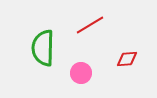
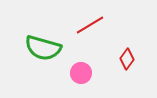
green semicircle: rotated 75 degrees counterclockwise
red diamond: rotated 50 degrees counterclockwise
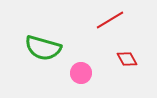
red line: moved 20 px right, 5 px up
red diamond: rotated 65 degrees counterclockwise
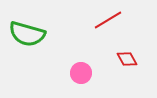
red line: moved 2 px left
green semicircle: moved 16 px left, 14 px up
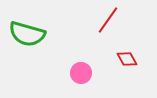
red line: rotated 24 degrees counterclockwise
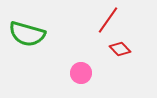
red diamond: moved 7 px left, 10 px up; rotated 15 degrees counterclockwise
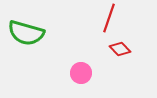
red line: moved 1 px right, 2 px up; rotated 16 degrees counterclockwise
green semicircle: moved 1 px left, 1 px up
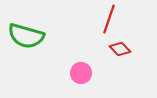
red line: moved 1 px down
green semicircle: moved 3 px down
